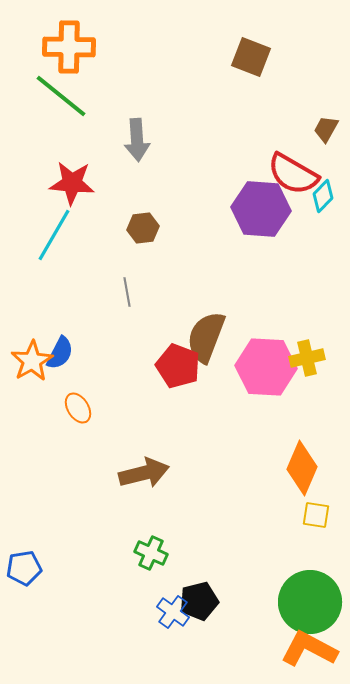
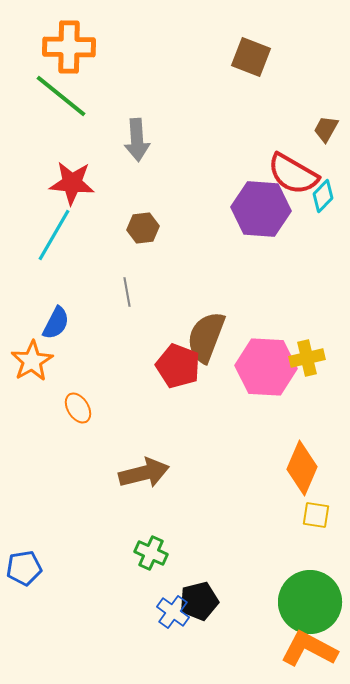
blue semicircle: moved 4 px left, 30 px up
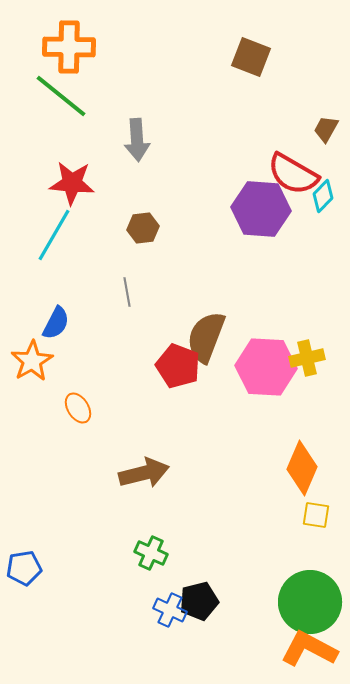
blue cross: moved 3 px left, 2 px up; rotated 12 degrees counterclockwise
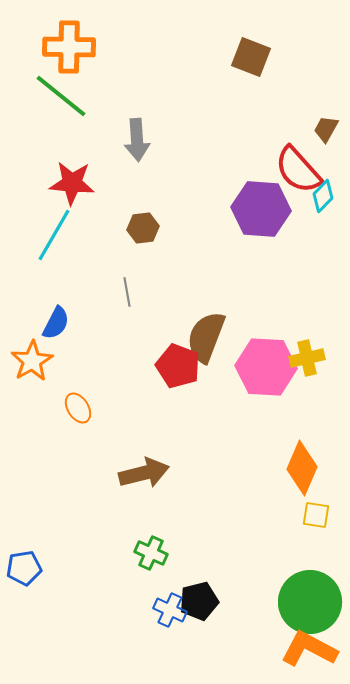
red semicircle: moved 5 px right, 4 px up; rotated 18 degrees clockwise
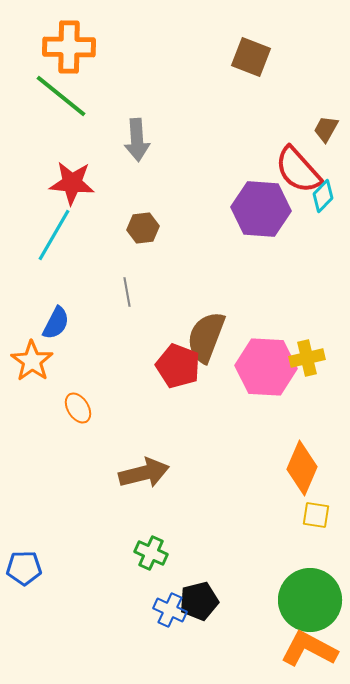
orange star: rotated 6 degrees counterclockwise
blue pentagon: rotated 8 degrees clockwise
green circle: moved 2 px up
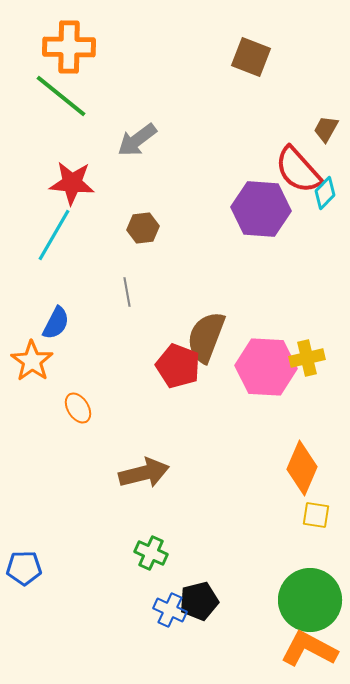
gray arrow: rotated 57 degrees clockwise
cyan diamond: moved 2 px right, 3 px up
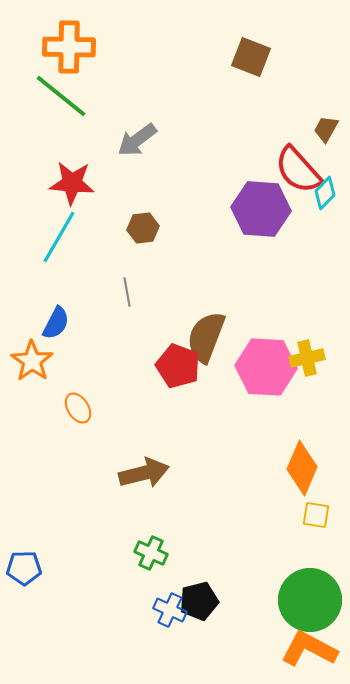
cyan line: moved 5 px right, 2 px down
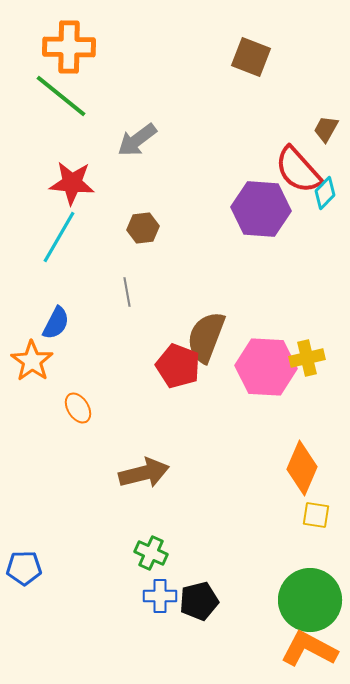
blue cross: moved 10 px left, 14 px up; rotated 24 degrees counterclockwise
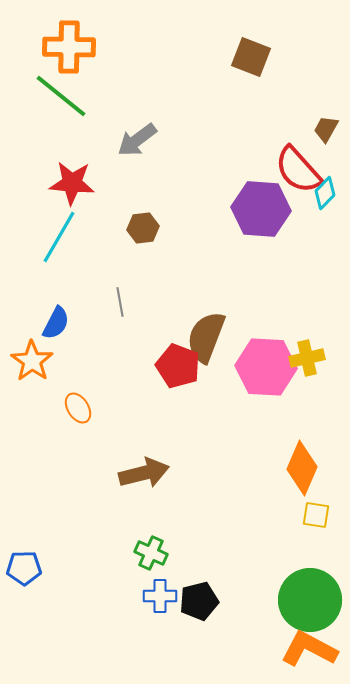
gray line: moved 7 px left, 10 px down
